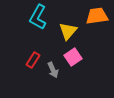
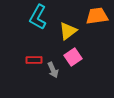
yellow triangle: rotated 12 degrees clockwise
red rectangle: moved 1 px right; rotated 56 degrees clockwise
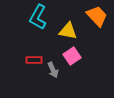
orange trapezoid: rotated 55 degrees clockwise
yellow triangle: rotated 48 degrees clockwise
pink square: moved 1 px left, 1 px up
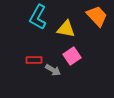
yellow triangle: moved 2 px left, 2 px up
gray arrow: rotated 35 degrees counterclockwise
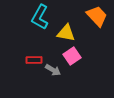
cyan L-shape: moved 2 px right
yellow triangle: moved 4 px down
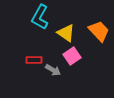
orange trapezoid: moved 2 px right, 15 px down
yellow triangle: rotated 24 degrees clockwise
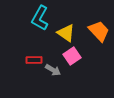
cyan L-shape: moved 1 px down
